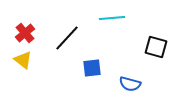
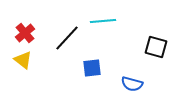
cyan line: moved 9 px left, 3 px down
blue semicircle: moved 2 px right
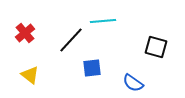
black line: moved 4 px right, 2 px down
yellow triangle: moved 7 px right, 15 px down
blue semicircle: moved 1 px right, 1 px up; rotated 20 degrees clockwise
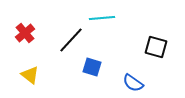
cyan line: moved 1 px left, 3 px up
blue square: moved 1 px up; rotated 24 degrees clockwise
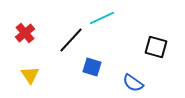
cyan line: rotated 20 degrees counterclockwise
yellow triangle: rotated 18 degrees clockwise
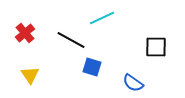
black line: rotated 76 degrees clockwise
black square: rotated 15 degrees counterclockwise
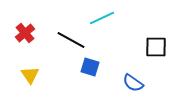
blue square: moved 2 px left
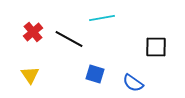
cyan line: rotated 15 degrees clockwise
red cross: moved 8 px right, 1 px up
black line: moved 2 px left, 1 px up
blue square: moved 5 px right, 7 px down
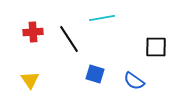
red cross: rotated 36 degrees clockwise
black line: rotated 28 degrees clockwise
yellow triangle: moved 5 px down
blue semicircle: moved 1 px right, 2 px up
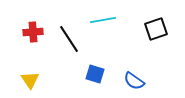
cyan line: moved 1 px right, 2 px down
black square: moved 18 px up; rotated 20 degrees counterclockwise
